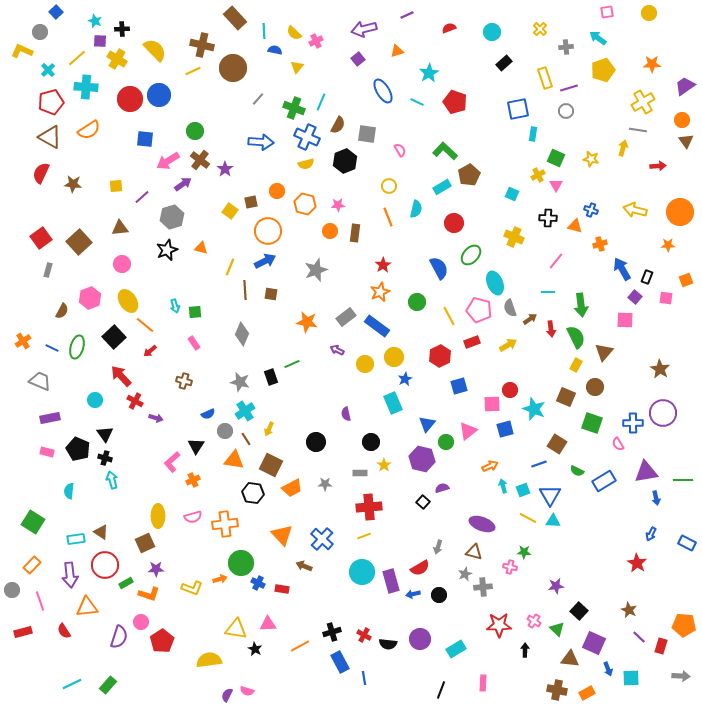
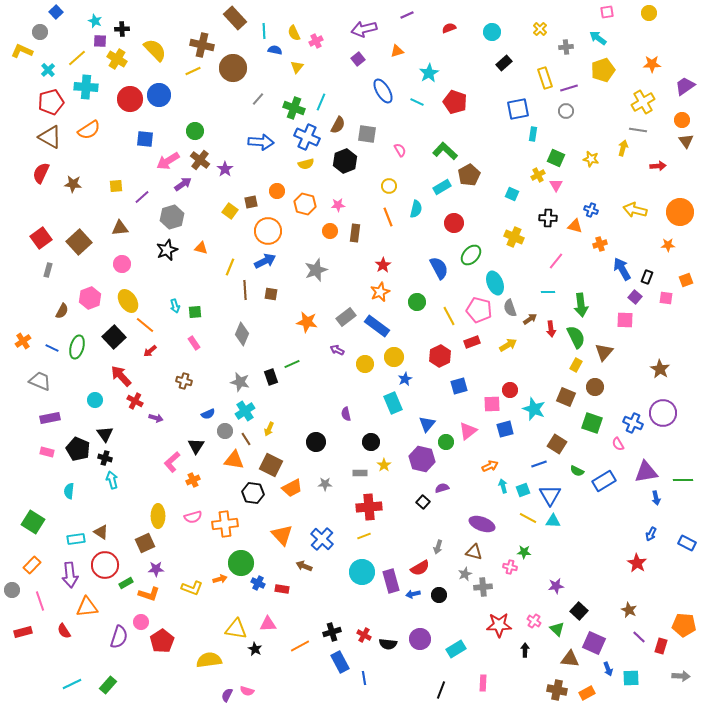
yellow semicircle at (294, 33): rotated 21 degrees clockwise
blue cross at (633, 423): rotated 24 degrees clockwise
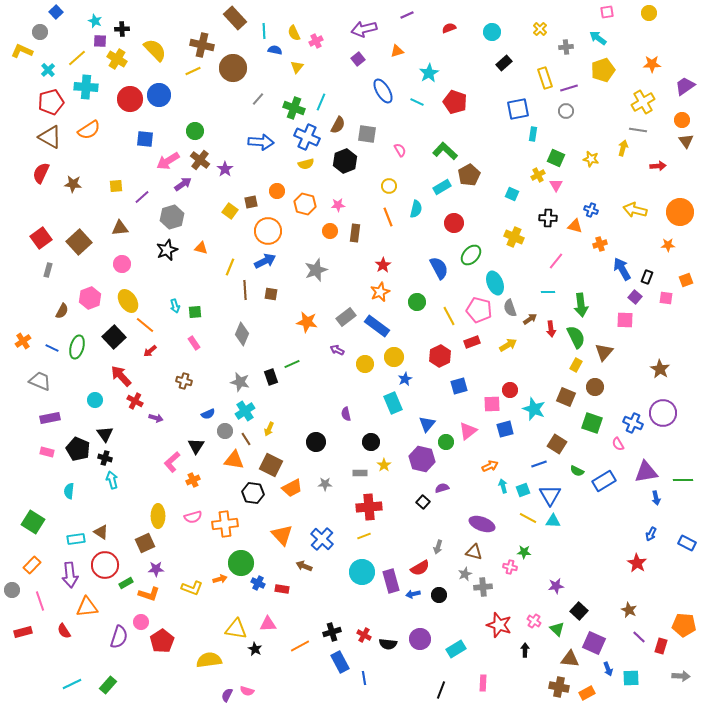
red star at (499, 625): rotated 20 degrees clockwise
brown cross at (557, 690): moved 2 px right, 3 px up
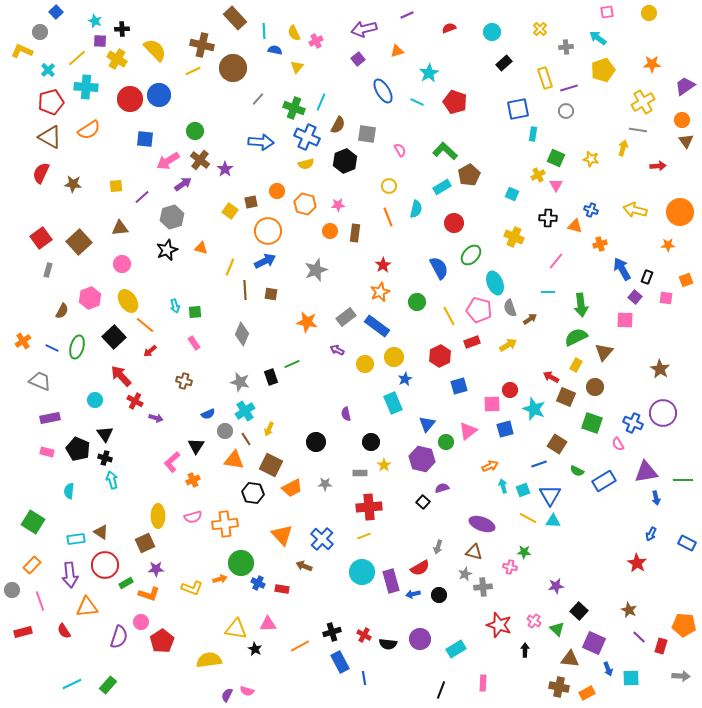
red arrow at (551, 329): moved 48 px down; rotated 126 degrees clockwise
green semicircle at (576, 337): rotated 90 degrees counterclockwise
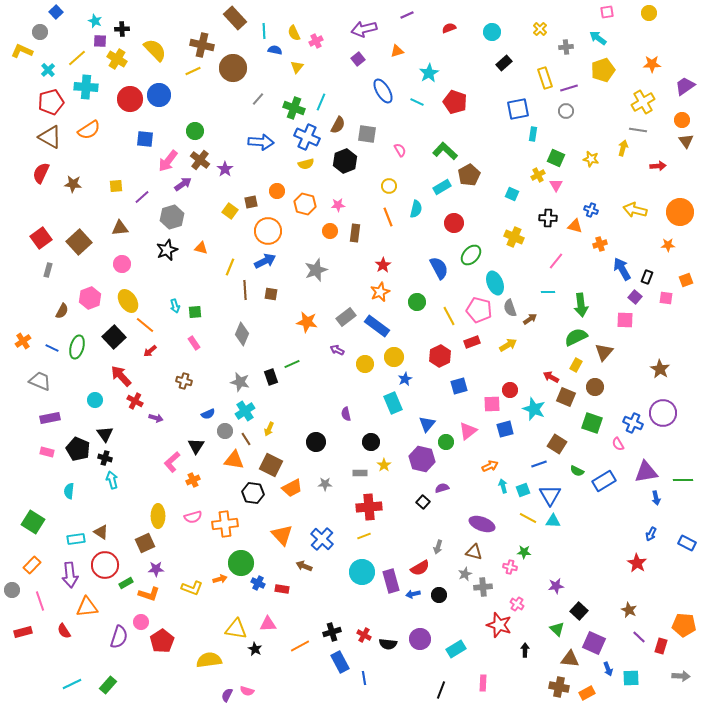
pink arrow at (168, 161): rotated 20 degrees counterclockwise
pink cross at (534, 621): moved 17 px left, 17 px up
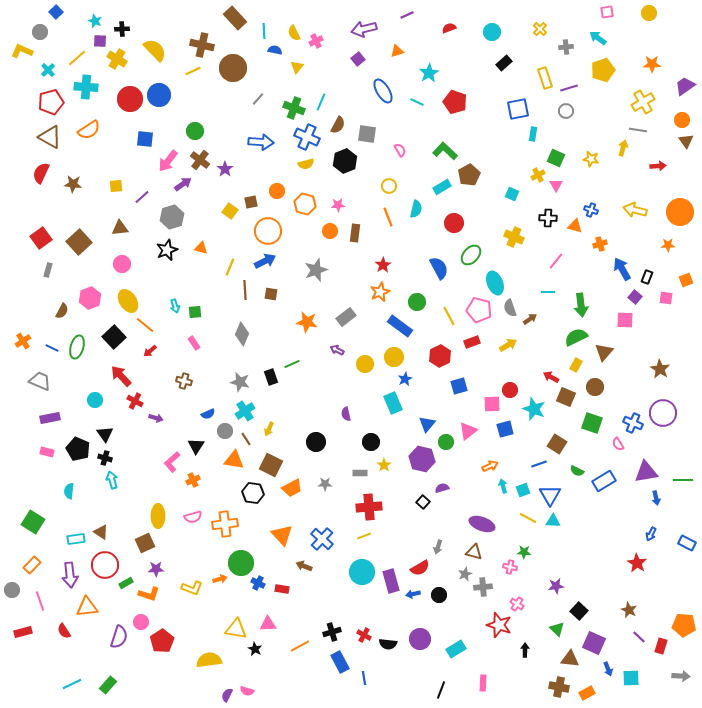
blue rectangle at (377, 326): moved 23 px right
